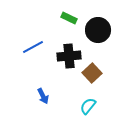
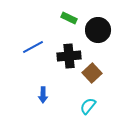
blue arrow: moved 1 px up; rotated 28 degrees clockwise
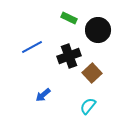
blue line: moved 1 px left
black cross: rotated 15 degrees counterclockwise
blue arrow: rotated 49 degrees clockwise
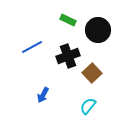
green rectangle: moved 1 px left, 2 px down
black cross: moved 1 px left
blue arrow: rotated 21 degrees counterclockwise
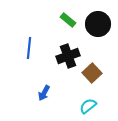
green rectangle: rotated 14 degrees clockwise
black circle: moved 6 px up
blue line: moved 3 px left, 1 px down; rotated 55 degrees counterclockwise
blue arrow: moved 1 px right, 2 px up
cyan semicircle: rotated 12 degrees clockwise
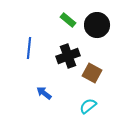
black circle: moved 1 px left, 1 px down
brown square: rotated 18 degrees counterclockwise
blue arrow: rotated 98 degrees clockwise
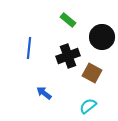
black circle: moved 5 px right, 12 px down
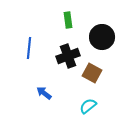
green rectangle: rotated 42 degrees clockwise
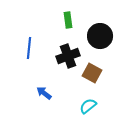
black circle: moved 2 px left, 1 px up
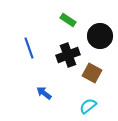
green rectangle: rotated 49 degrees counterclockwise
blue line: rotated 25 degrees counterclockwise
black cross: moved 1 px up
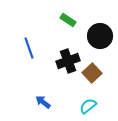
black cross: moved 6 px down
brown square: rotated 18 degrees clockwise
blue arrow: moved 1 px left, 9 px down
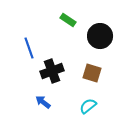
black cross: moved 16 px left, 10 px down
brown square: rotated 30 degrees counterclockwise
